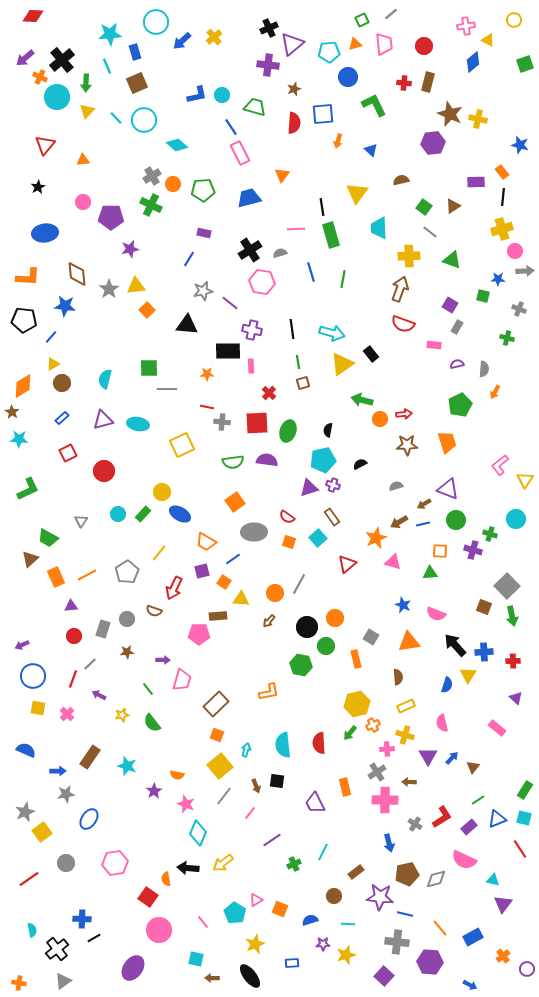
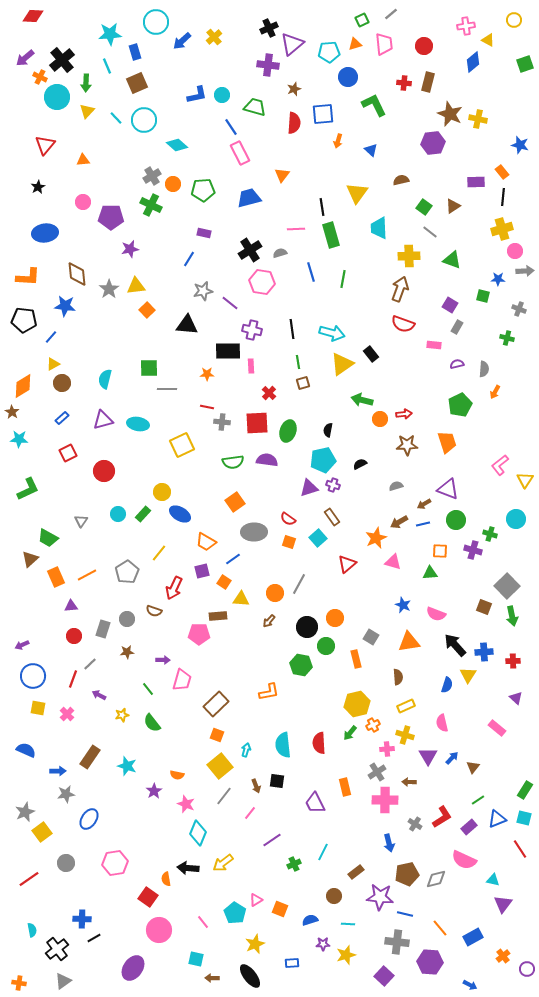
red semicircle at (287, 517): moved 1 px right, 2 px down
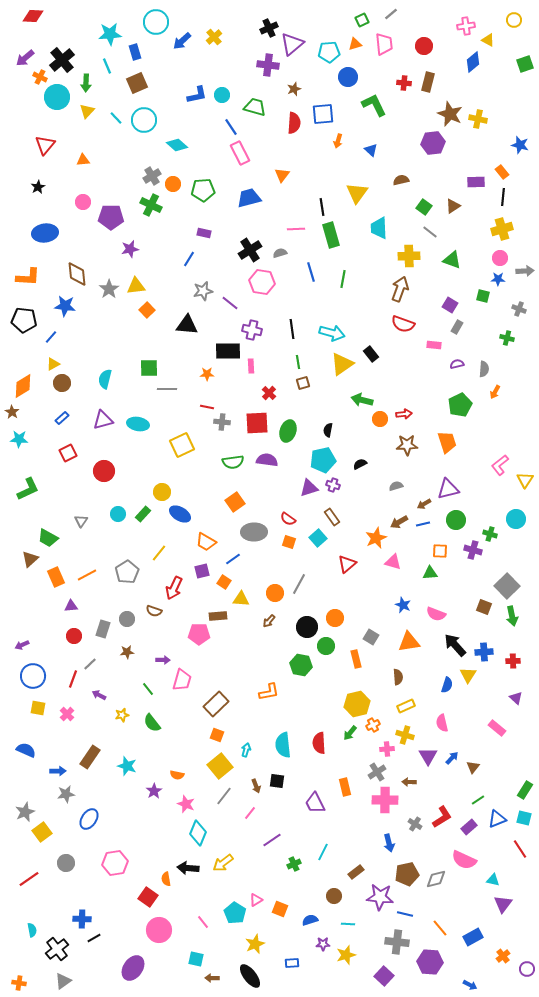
pink circle at (515, 251): moved 15 px left, 7 px down
purple triangle at (448, 489): rotated 35 degrees counterclockwise
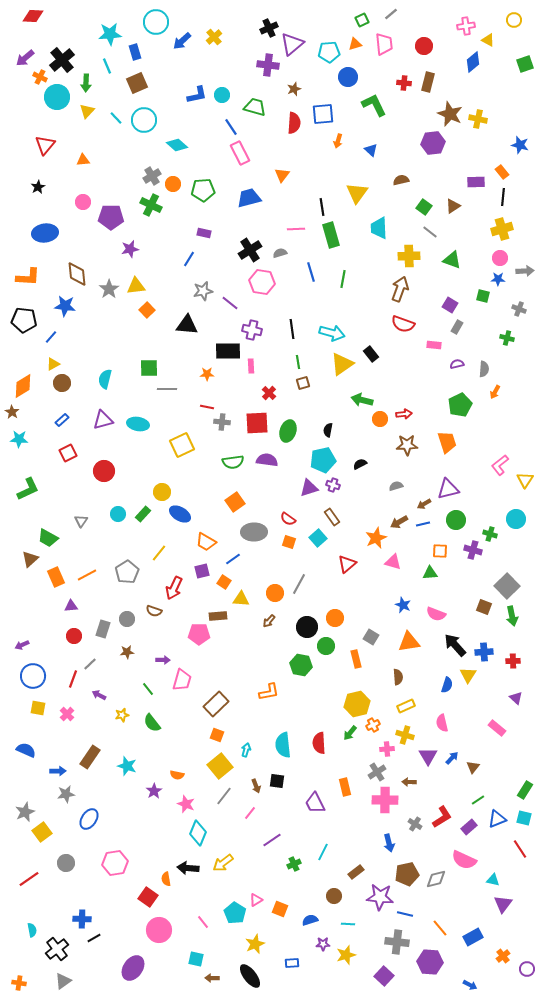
blue rectangle at (62, 418): moved 2 px down
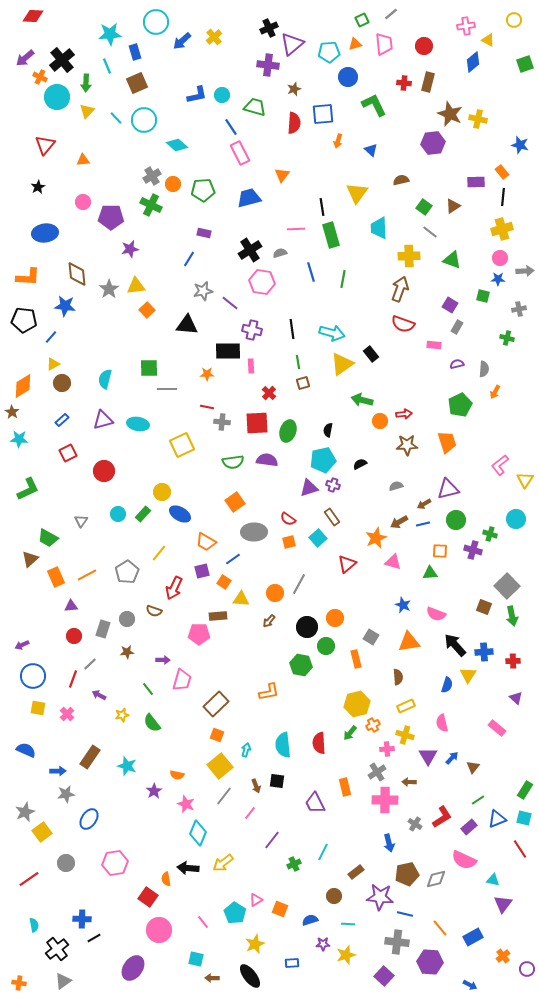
gray cross at (519, 309): rotated 32 degrees counterclockwise
orange circle at (380, 419): moved 2 px down
orange square at (289, 542): rotated 32 degrees counterclockwise
purple line at (272, 840): rotated 18 degrees counterclockwise
cyan semicircle at (32, 930): moved 2 px right, 5 px up
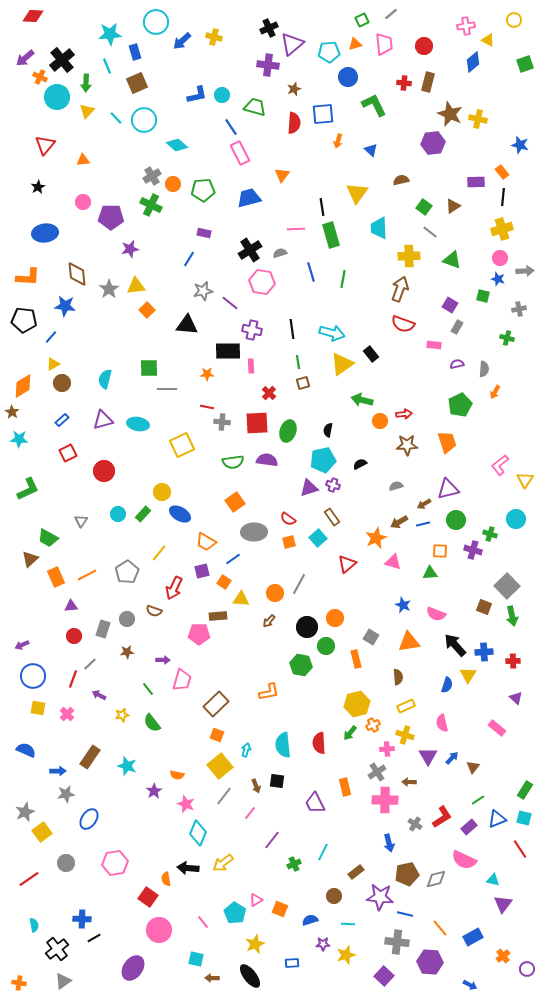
yellow cross at (214, 37): rotated 35 degrees counterclockwise
blue star at (498, 279): rotated 16 degrees clockwise
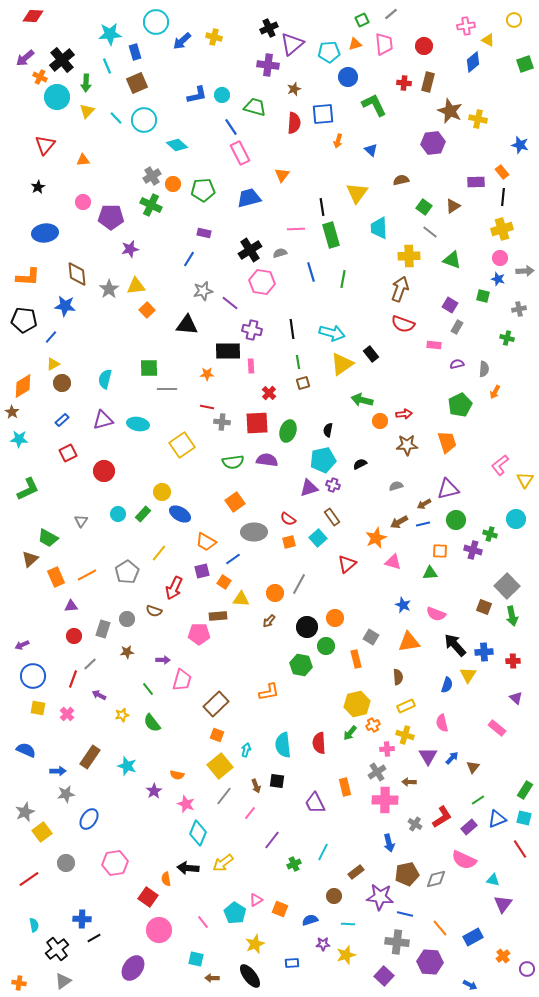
brown star at (450, 114): moved 3 px up
yellow square at (182, 445): rotated 10 degrees counterclockwise
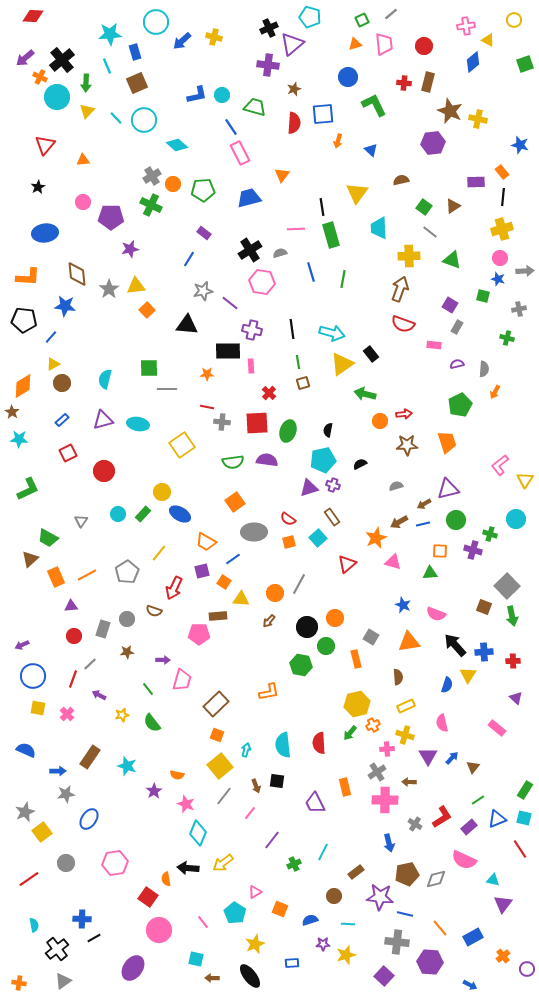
cyan pentagon at (329, 52): moved 19 px left, 35 px up; rotated 20 degrees clockwise
purple rectangle at (204, 233): rotated 24 degrees clockwise
green arrow at (362, 400): moved 3 px right, 6 px up
pink triangle at (256, 900): moved 1 px left, 8 px up
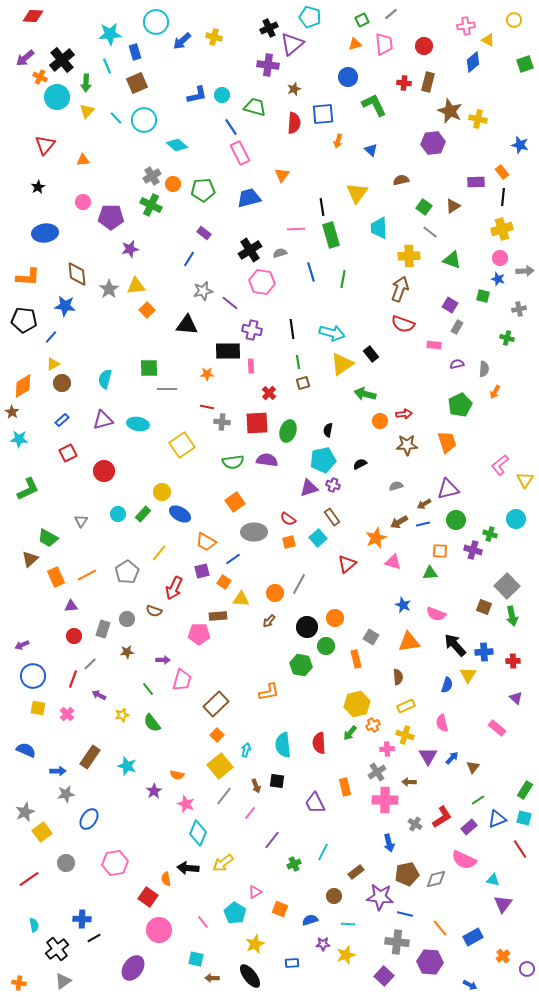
orange square at (217, 735): rotated 24 degrees clockwise
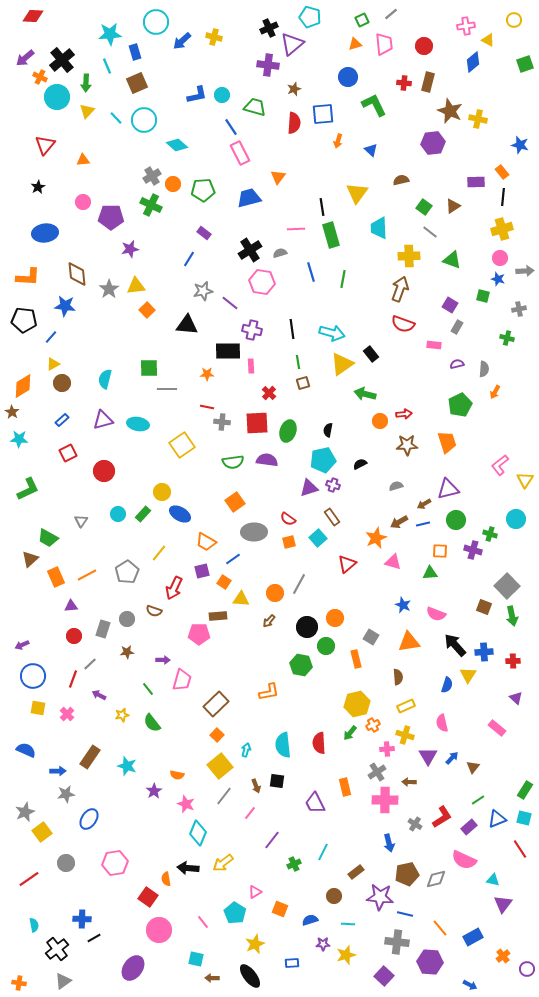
orange triangle at (282, 175): moved 4 px left, 2 px down
